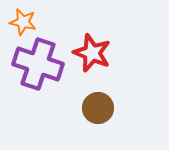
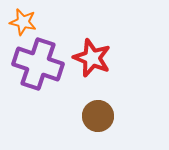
red star: moved 5 px down
brown circle: moved 8 px down
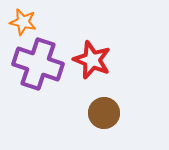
red star: moved 2 px down
brown circle: moved 6 px right, 3 px up
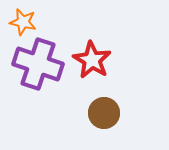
red star: rotated 9 degrees clockwise
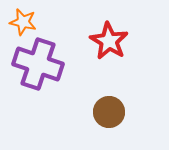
red star: moved 17 px right, 19 px up
brown circle: moved 5 px right, 1 px up
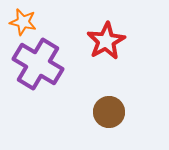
red star: moved 3 px left; rotated 12 degrees clockwise
purple cross: rotated 12 degrees clockwise
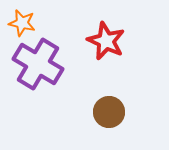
orange star: moved 1 px left, 1 px down
red star: rotated 18 degrees counterclockwise
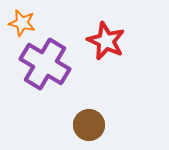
purple cross: moved 7 px right
brown circle: moved 20 px left, 13 px down
